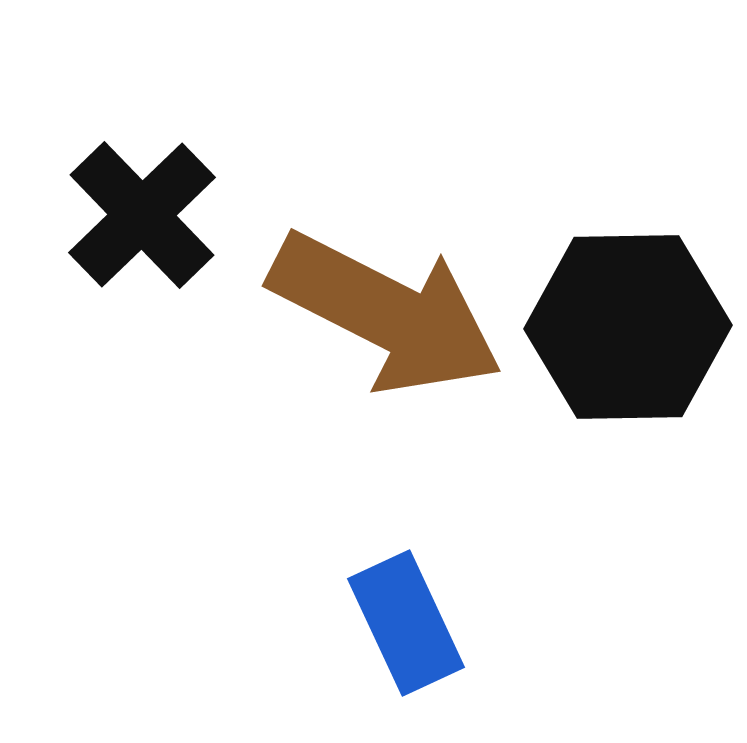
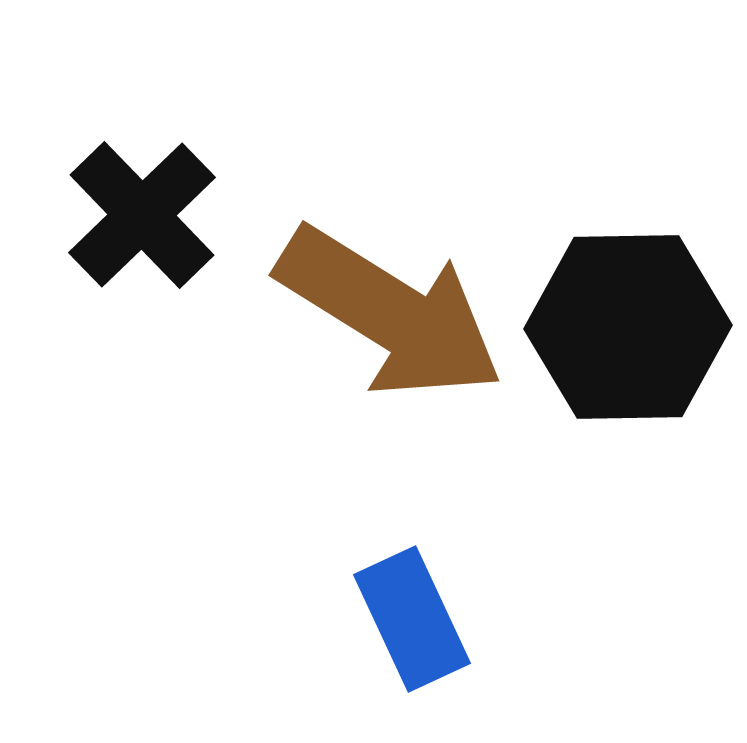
brown arrow: moved 4 px right; rotated 5 degrees clockwise
blue rectangle: moved 6 px right, 4 px up
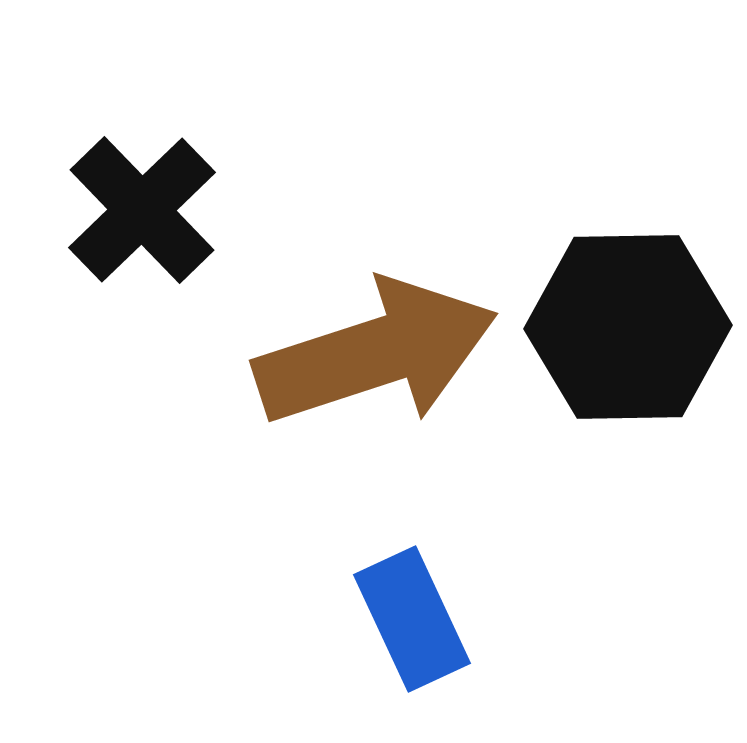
black cross: moved 5 px up
brown arrow: moved 14 px left, 40 px down; rotated 50 degrees counterclockwise
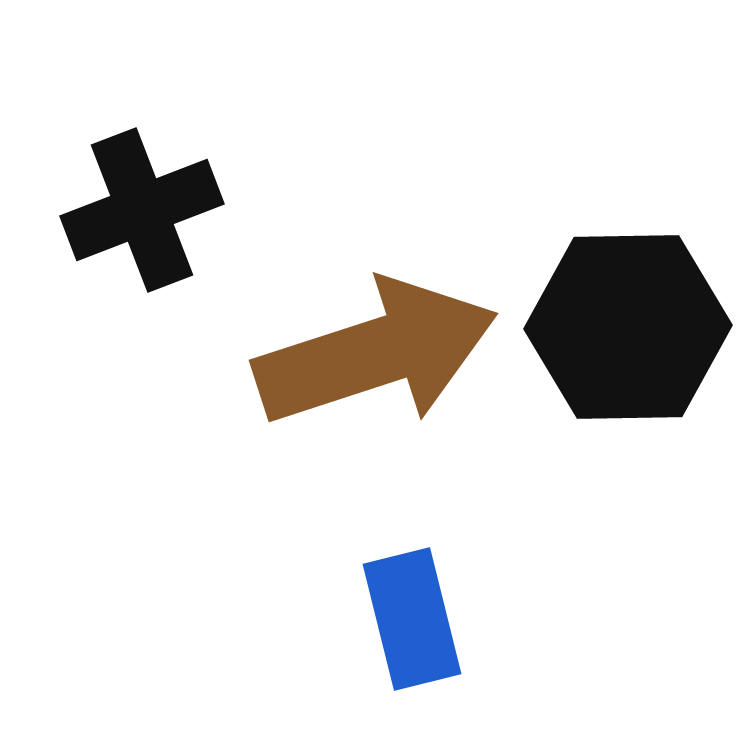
black cross: rotated 23 degrees clockwise
blue rectangle: rotated 11 degrees clockwise
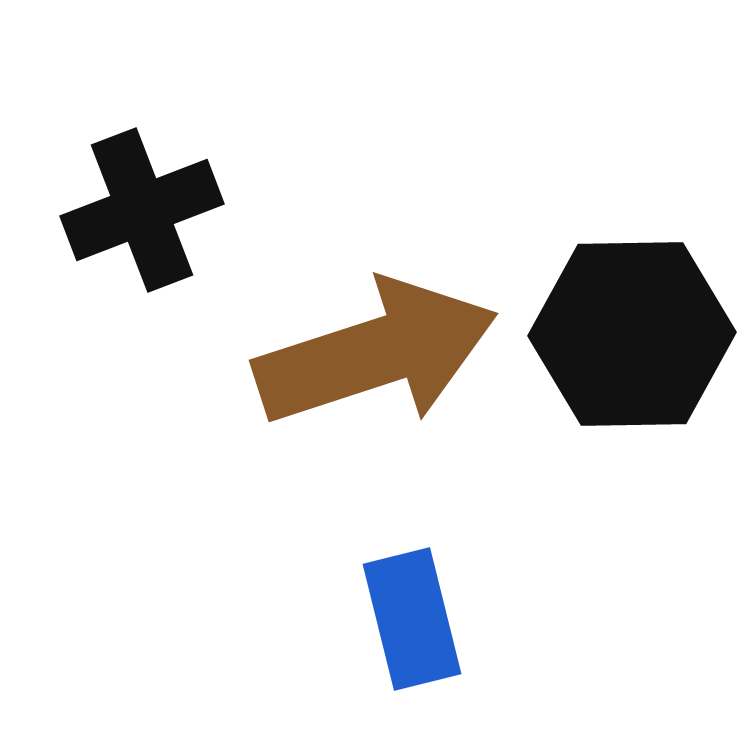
black hexagon: moved 4 px right, 7 px down
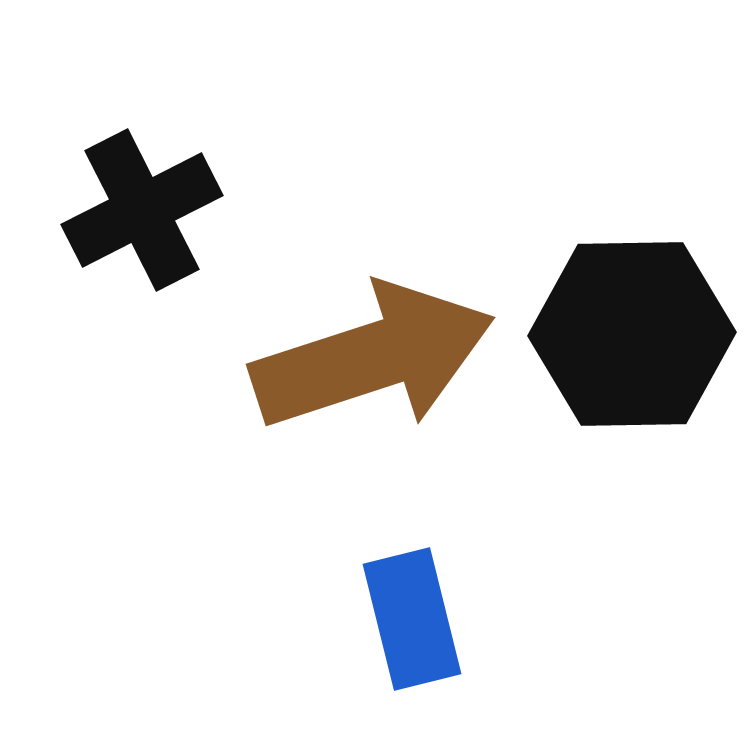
black cross: rotated 6 degrees counterclockwise
brown arrow: moved 3 px left, 4 px down
